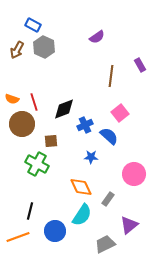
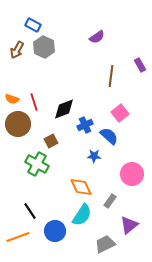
brown circle: moved 4 px left
brown square: rotated 24 degrees counterclockwise
blue star: moved 3 px right, 1 px up
pink circle: moved 2 px left
gray rectangle: moved 2 px right, 2 px down
black line: rotated 48 degrees counterclockwise
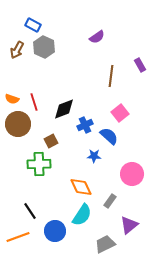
green cross: moved 2 px right; rotated 30 degrees counterclockwise
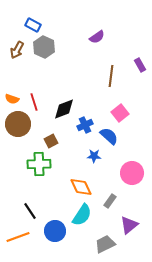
pink circle: moved 1 px up
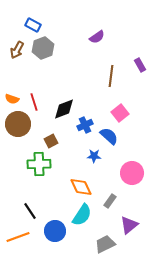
gray hexagon: moved 1 px left, 1 px down; rotated 15 degrees clockwise
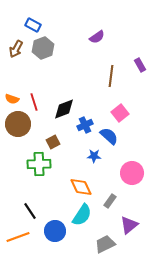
brown arrow: moved 1 px left, 1 px up
brown square: moved 2 px right, 1 px down
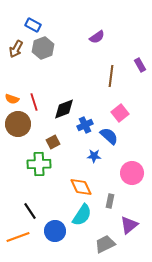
gray rectangle: rotated 24 degrees counterclockwise
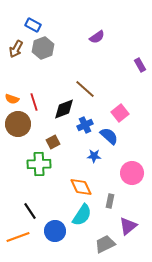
brown line: moved 26 px left, 13 px down; rotated 55 degrees counterclockwise
purple triangle: moved 1 px left, 1 px down
